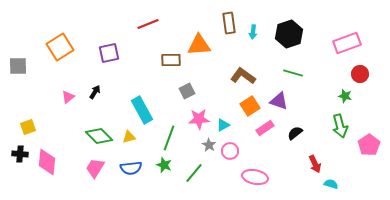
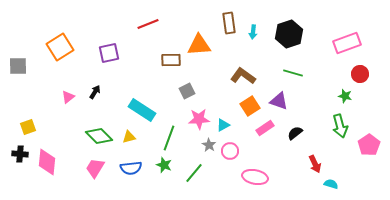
cyan rectangle at (142, 110): rotated 28 degrees counterclockwise
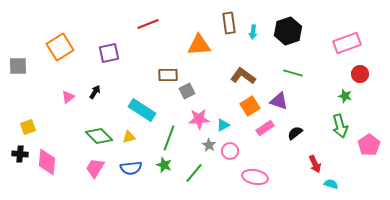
black hexagon at (289, 34): moved 1 px left, 3 px up
brown rectangle at (171, 60): moved 3 px left, 15 px down
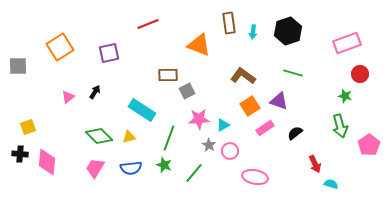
orange triangle at (199, 45): rotated 25 degrees clockwise
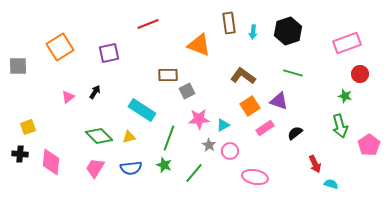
pink diamond at (47, 162): moved 4 px right
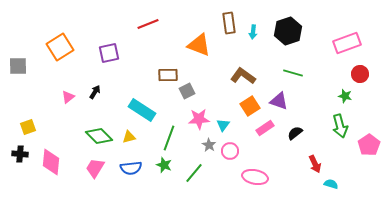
cyan triangle at (223, 125): rotated 24 degrees counterclockwise
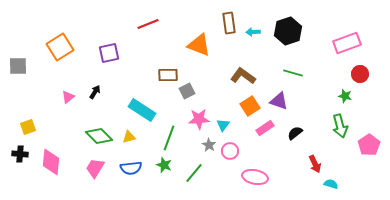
cyan arrow at (253, 32): rotated 80 degrees clockwise
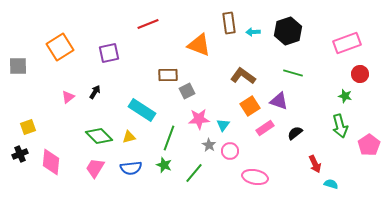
black cross at (20, 154): rotated 28 degrees counterclockwise
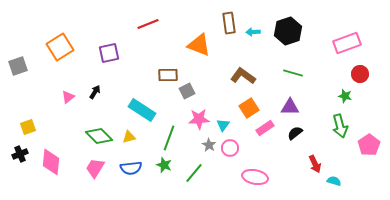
gray square at (18, 66): rotated 18 degrees counterclockwise
purple triangle at (279, 101): moved 11 px right, 6 px down; rotated 18 degrees counterclockwise
orange square at (250, 106): moved 1 px left, 2 px down
pink circle at (230, 151): moved 3 px up
cyan semicircle at (331, 184): moved 3 px right, 3 px up
